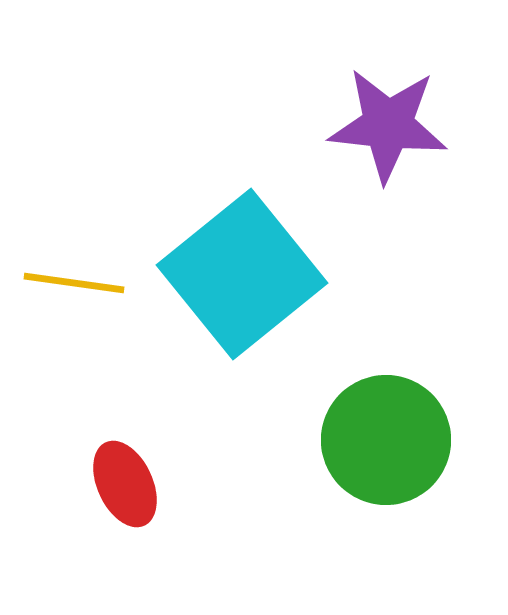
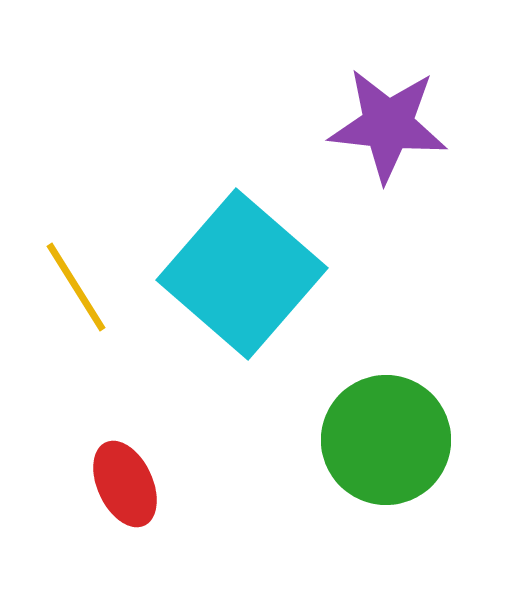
cyan square: rotated 10 degrees counterclockwise
yellow line: moved 2 px right, 4 px down; rotated 50 degrees clockwise
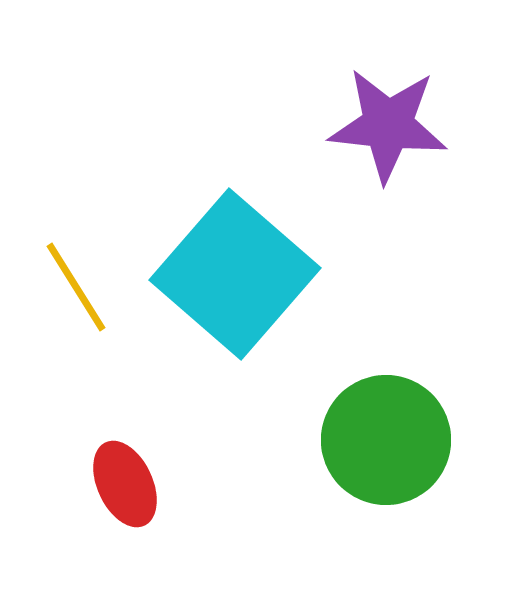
cyan square: moved 7 px left
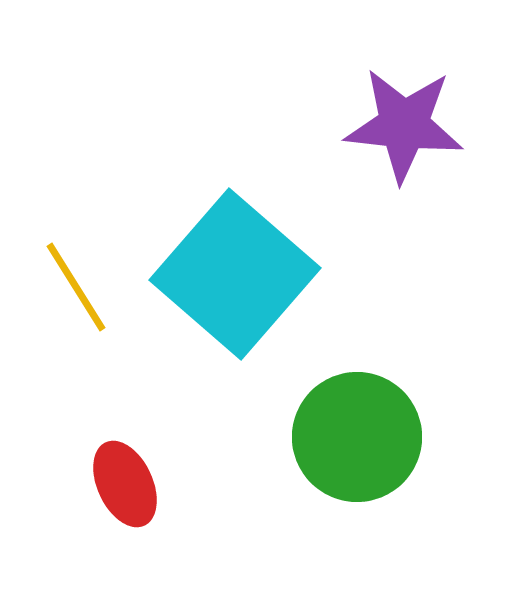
purple star: moved 16 px right
green circle: moved 29 px left, 3 px up
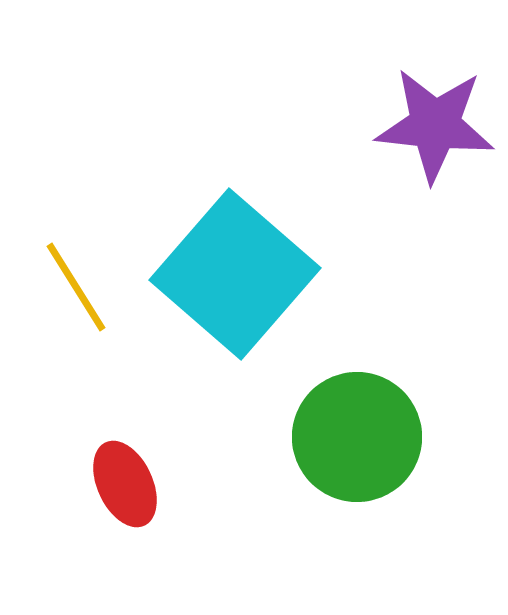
purple star: moved 31 px right
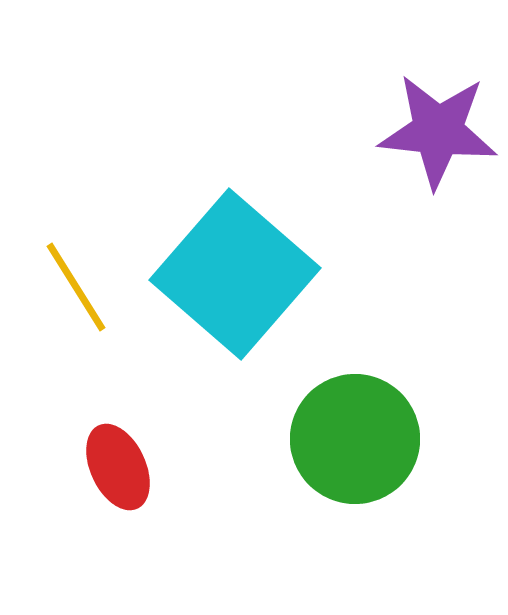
purple star: moved 3 px right, 6 px down
green circle: moved 2 px left, 2 px down
red ellipse: moved 7 px left, 17 px up
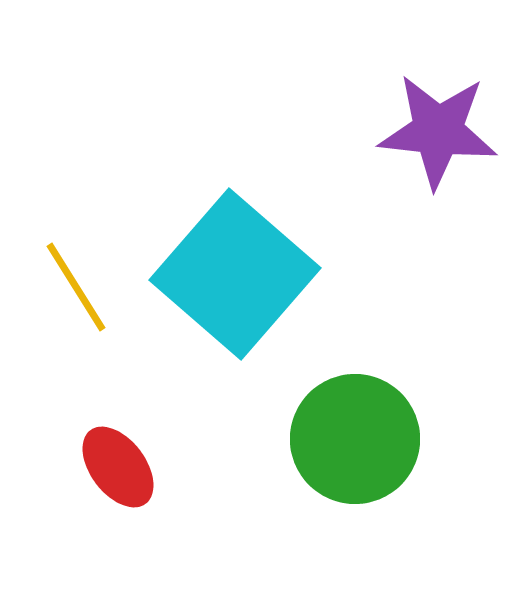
red ellipse: rotated 12 degrees counterclockwise
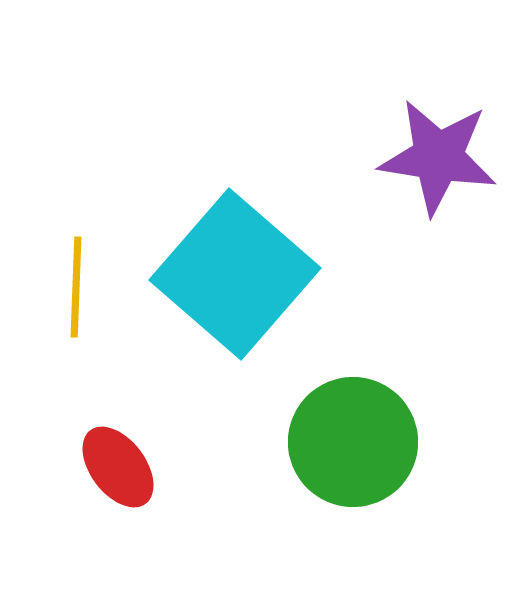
purple star: moved 26 px down; rotated 3 degrees clockwise
yellow line: rotated 34 degrees clockwise
green circle: moved 2 px left, 3 px down
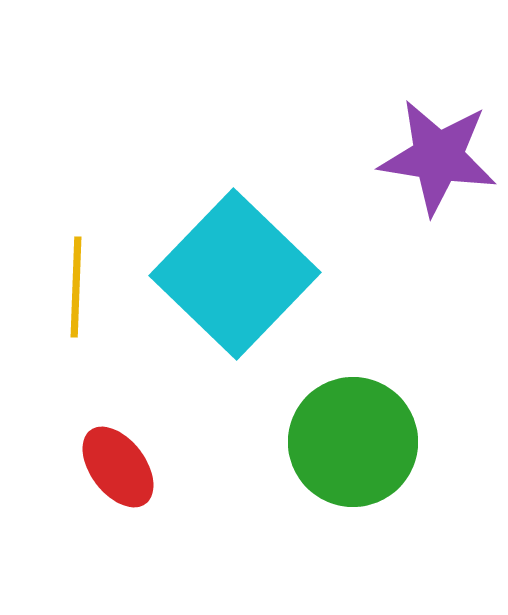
cyan square: rotated 3 degrees clockwise
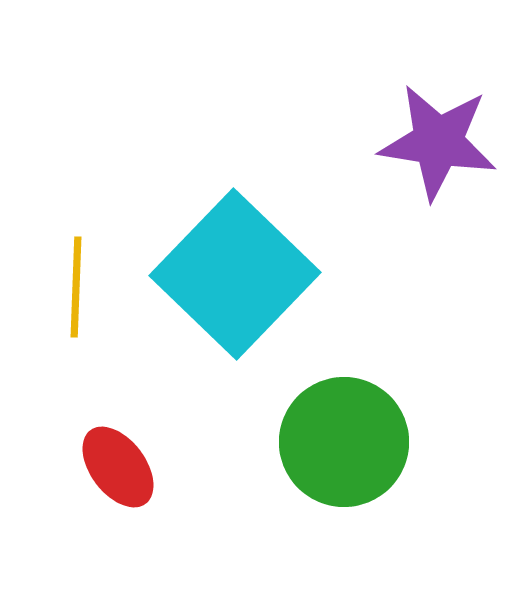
purple star: moved 15 px up
green circle: moved 9 px left
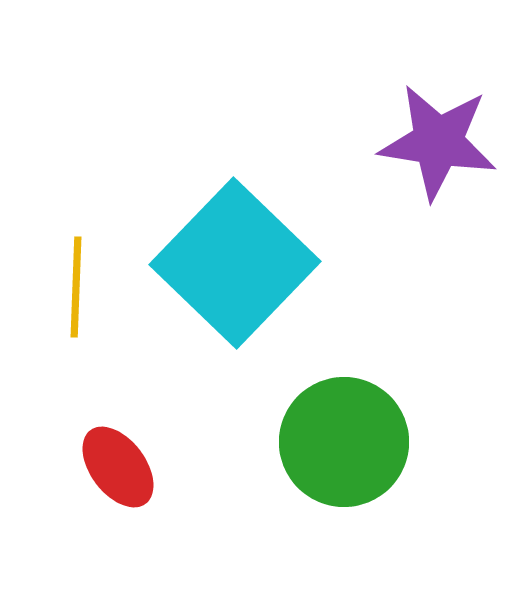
cyan square: moved 11 px up
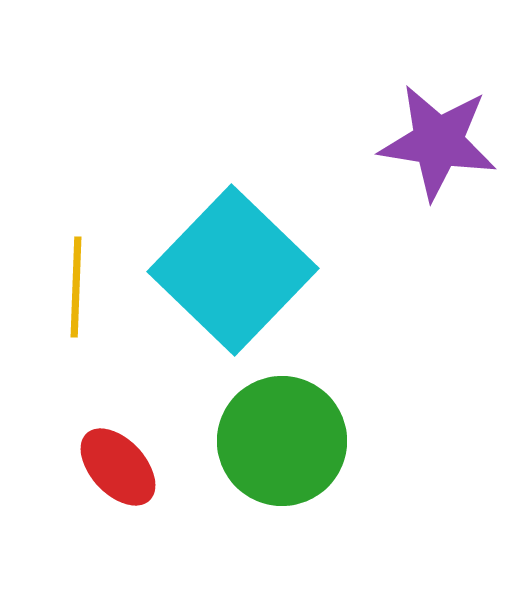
cyan square: moved 2 px left, 7 px down
green circle: moved 62 px left, 1 px up
red ellipse: rotated 6 degrees counterclockwise
